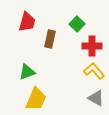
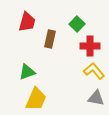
red cross: moved 2 px left
gray triangle: rotated 18 degrees counterclockwise
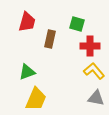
green square: rotated 28 degrees counterclockwise
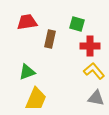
red trapezoid: rotated 115 degrees counterclockwise
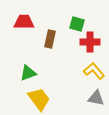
red trapezoid: moved 3 px left; rotated 10 degrees clockwise
red cross: moved 4 px up
green triangle: moved 1 px right, 1 px down
yellow trapezoid: moved 3 px right; rotated 60 degrees counterclockwise
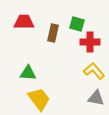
brown rectangle: moved 3 px right, 6 px up
green triangle: rotated 24 degrees clockwise
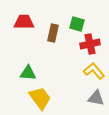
red cross: moved 2 px down; rotated 12 degrees counterclockwise
yellow trapezoid: moved 1 px right, 1 px up
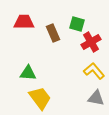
brown rectangle: rotated 36 degrees counterclockwise
red cross: moved 1 px right, 2 px up; rotated 18 degrees counterclockwise
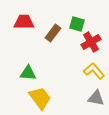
brown rectangle: rotated 60 degrees clockwise
